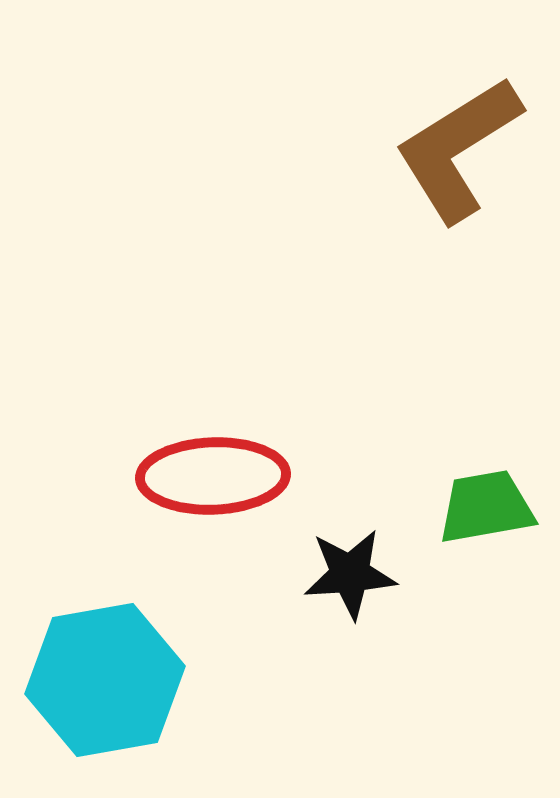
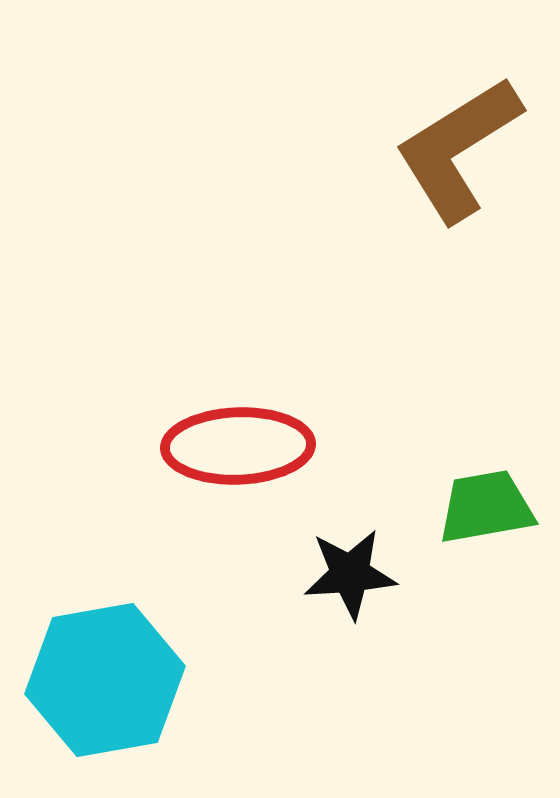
red ellipse: moved 25 px right, 30 px up
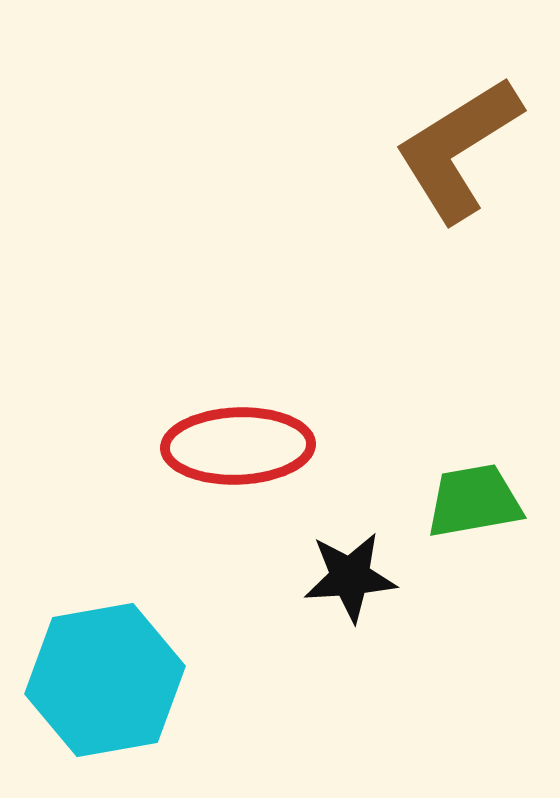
green trapezoid: moved 12 px left, 6 px up
black star: moved 3 px down
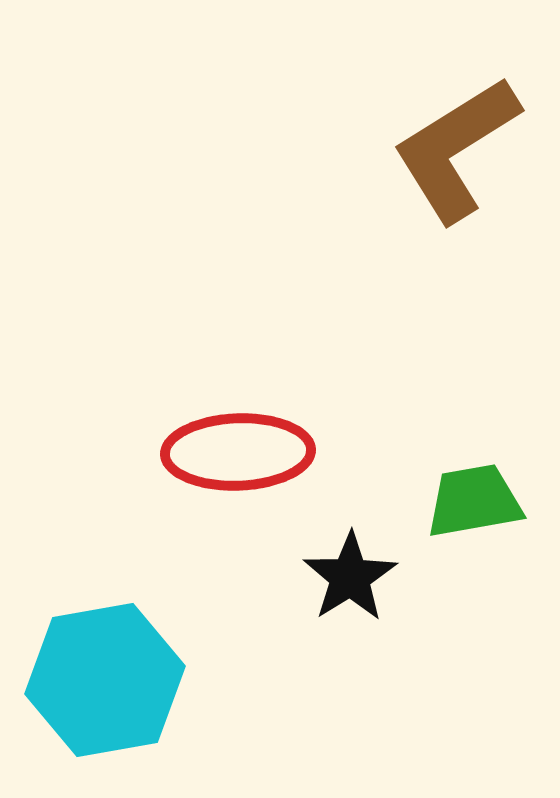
brown L-shape: moved 2 px left
red ellipse: moved 6 px down
black star: rotated 28 degrees counterclockwise
